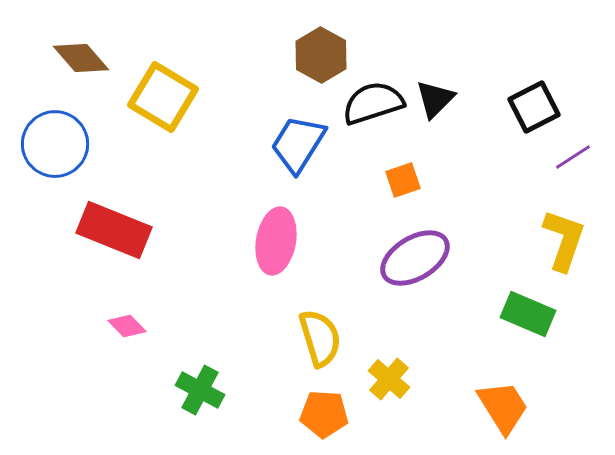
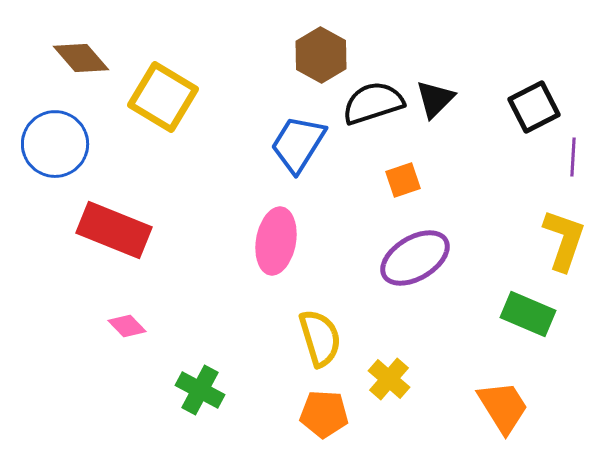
purple line: rotated 54 degrees counterclockwise
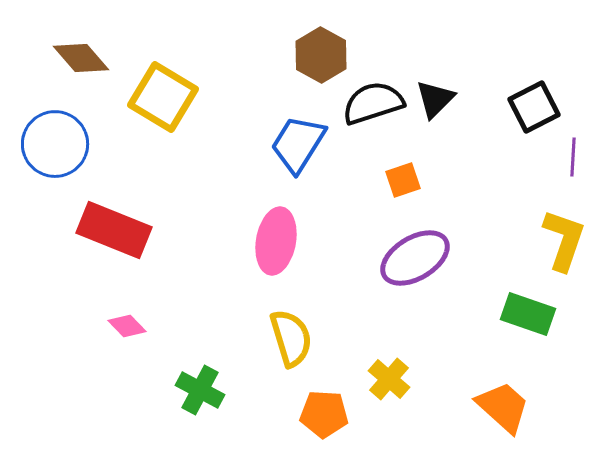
green rectangle: rotated 4 degrees counterclockwise
yellow semicircle: moved 29 px left
orange trapezoid: rotated 16 degrees counterclockwise
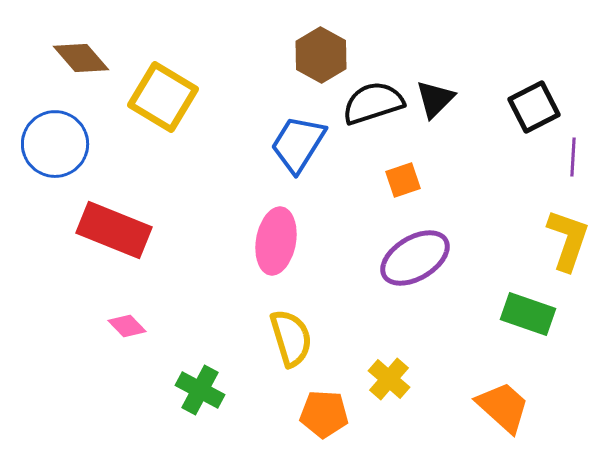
yellow L-shape: moved 4 px right
